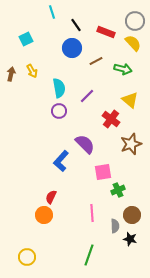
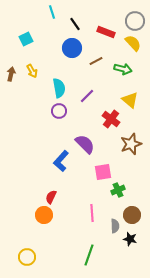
black line: moved 1 px left, 1 px up
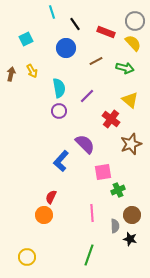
blue circle: moved 6 px left
green arrow: moved 2 px right, 1 px up
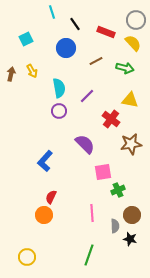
gray circle: moved 1 px right, 1 px up
yellow triangle: rotated 30 degrees counterclockwise
brown star: rotated 10 degrees clockwise
blue L-shape: moved 16 px left
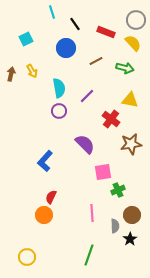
black star: rotated 24 degrees clockwise
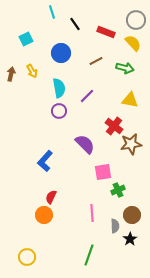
blue circle: moved 5 px left, 5 px down
red cross: moved 3 px right, 7 px down
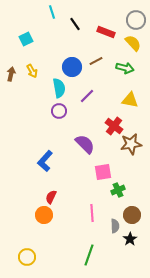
blue circle: moved 11 px right, 14 px down
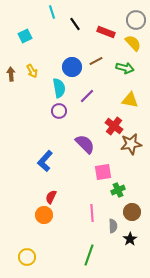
cyan square: moved 1 px left, 3 px up
brown arrow: rotated 16 degrees counterclockwise
brown circle: moved 3 px up
gray semicircle: moved 2 px left
